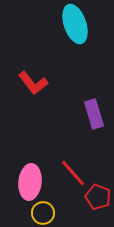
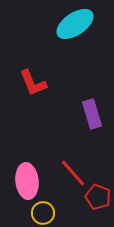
cyan ellipse: rotated 75 degrees clockwise
red L-shape: rotated 16 degrees clockwise
purple rectangle: moved 2 px left
pink ellipse: moved 3 px left, 1 px up; rotated 12 degrees counterclockwise
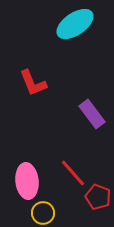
purple rectangle: rotated 20 degrees counterclockwise
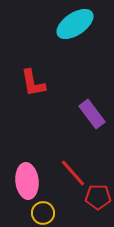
red L-shape: rotated 12 degrees clockwise
red pentagon: rotated 20 degrees counterclockwise
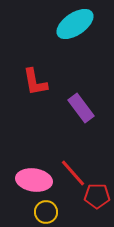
red L-shape: moved 2 px right, 1 px up
purple rectangle: moved 11 px left, 6 px up
pink ellipse: moved 7 px right, 1 px up; rotated 76 degrees counterclockwise
red pentagon: moved 1 px left, 1 px up
yellow circle: moved 3 px right, 1 px up
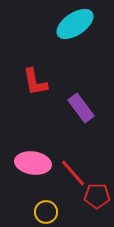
pink ellipse: moved 1 px left, 17 px up
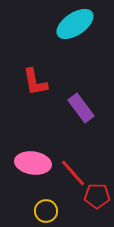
yellow circle: moved 1 px up
